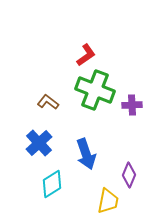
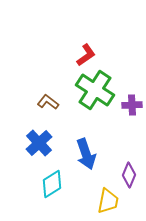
green cross: rotated 12 degrees clockwise
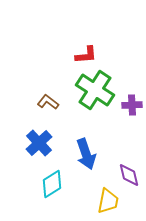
red L-shape: rotated 30 degrees clockwise
purple diamond: rotated 35 degrees counterclockwise
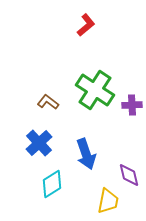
red L-shape: moved 30 px up; rotated 35 degrees counterclockwise
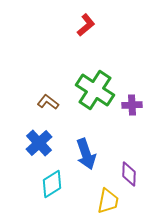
purple diamond: moved 1 px up; rotated 15 degrees clockwise
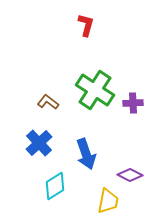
red L-shape: rotated 35 degrees counterclockwise
purple cross: moved 1 px right, 2 px up
purple diamond: moved 1 px right, 1 px down; rotated 65 degrees counterclockwise
cyan diamond: moved 3 px right, 2 px down
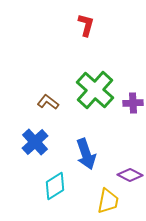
green cross: rotated 9 degrees clockwise
blue cross: moved 4 px left, 1 px up
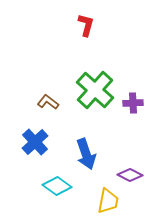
cyan diamond: moved 2 px right; rotated 68 degrees clockwise
